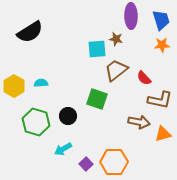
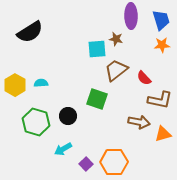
yellow hexagon: moved 1 px right, 1 px up
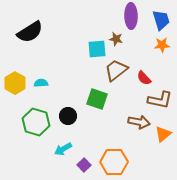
yellow hexagon: moved 2 px up
orange triangle: rotated 24 degrees counterclockwise
purple square: moved 2 px left, 1 px down
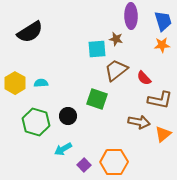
blue trapezoid: moved 2 px right, 1 px down
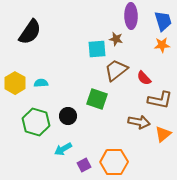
black semicircle: rotated 24 degrees counterclockwise
purple square: rotated 16 degrees clockwise
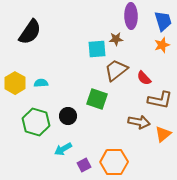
brown star: rotated 16 degrees counterclockwise
orange star: rotated 14 degrees counterclockwise
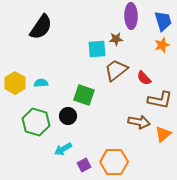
black semicircle: moved 11 px right, 5 px up
green square: moved 13 px left, 4 px up
